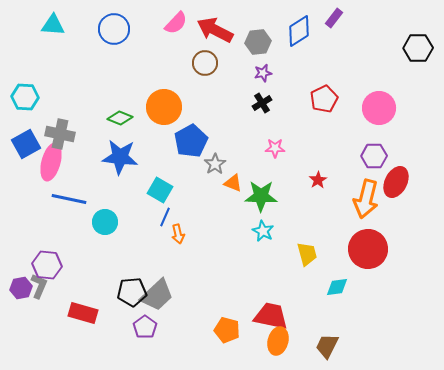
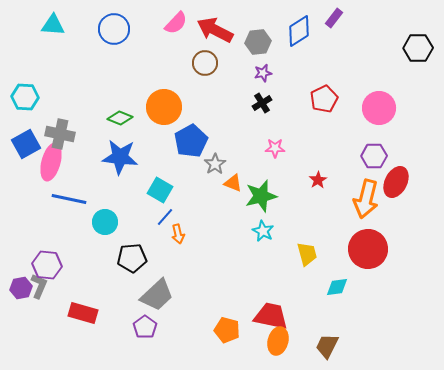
green star at (261, 196): rotated 16 degrees counterclockwise
blue line at (165, 217): rotated 18 degrees clockwise
black pentagon at (132, 292): moved 34 px up
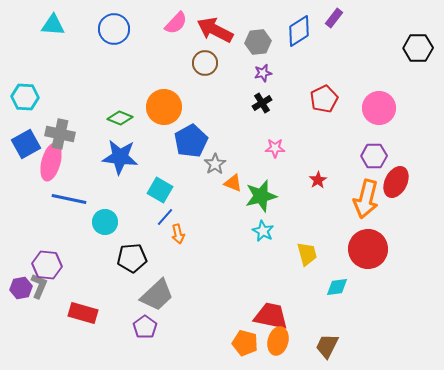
orange pentagon at (227, 330): moved 18 px right, 13 px down
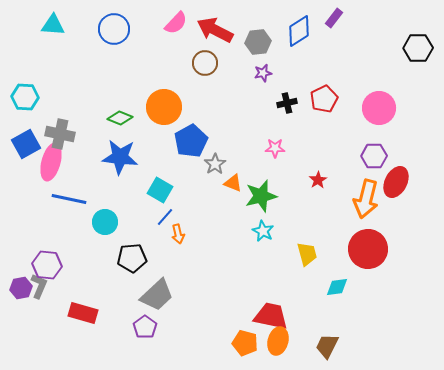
black cross at (262, 103): moved 25 px right; rotated 18 degrees clockwise
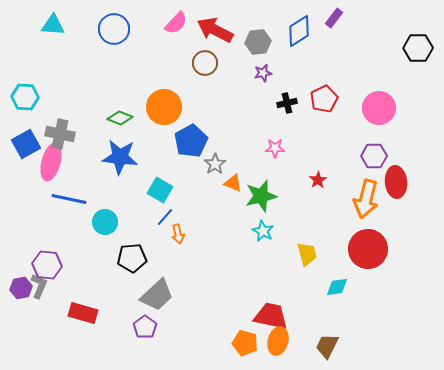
red ellipse at (396, 182): rotated 32 degrees counterclockwise
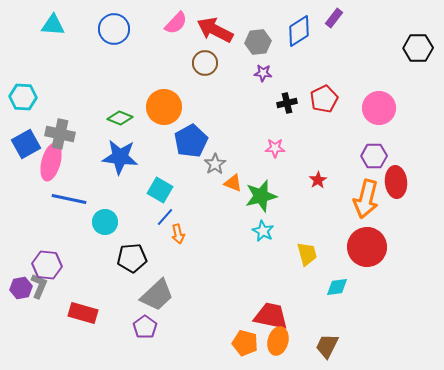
purple star at (263, 73): rotated 18 degrees clockwise
cyan hexagon at (25, 97): moved 2 px left
red circle at (368, 249): moved 1 px left, 2 px up
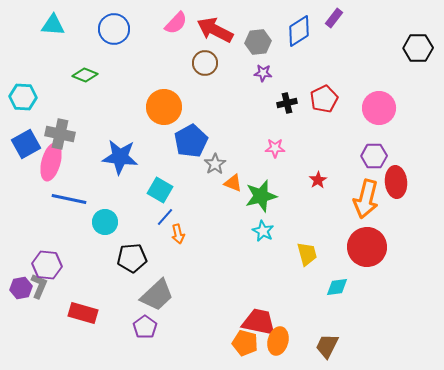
green diamond at (120, 118): moved 35 px left, 43 px up
red trapezoid at (271, 316): moved 12 px left, 6 px down
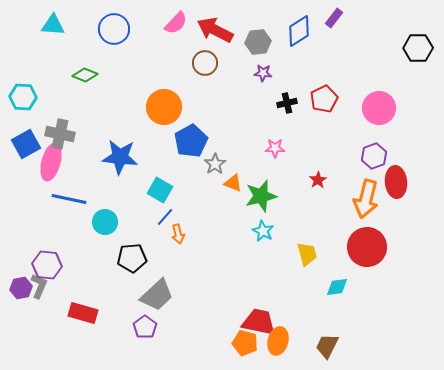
purple hexagon at (374, 156): rotated 20 degrees counterclockwise
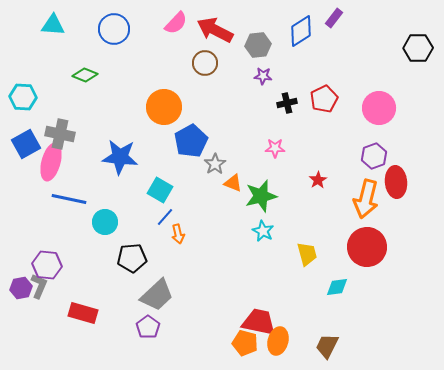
blue diamond at (299, 31): moved 2 px right
gray hexagon at (258, 42): moved 3 px down
purple star at (263, 73): moved 3 px down
purple pentagon at (145, 327): moved 3 px right
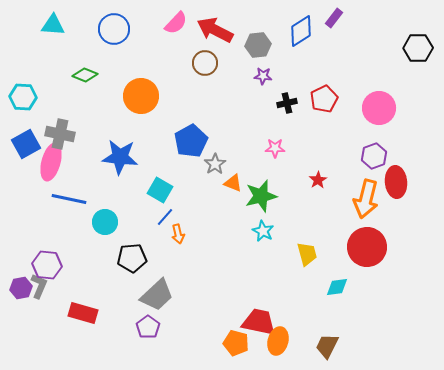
orange circle at (164, 107): moved 23 px left, 11 px up
orange pentagon at (245, 343): moved 9 px left
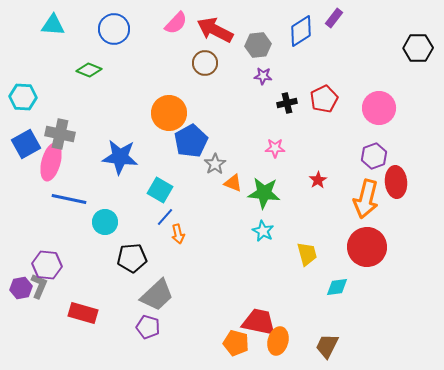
green diamond at (85, 75): moved 4 px right, 5 px up
orange circle at (141, 96): moved 28 px right, 17 px down
green star at (261, 196): moved 3 px right, 3 px up; rotated 20 degrees clockwise
purple pentagon at (148, 327): rotated 20 degrees counterclockwise
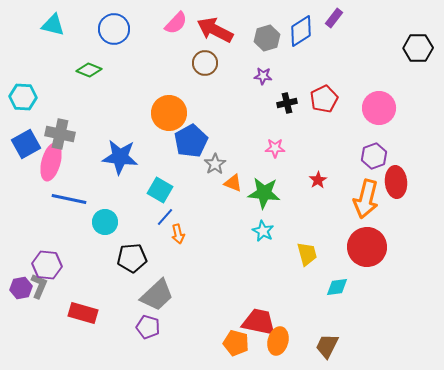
cyan triangle at (53, 25): rotated 10 degrees clockwise
gray hexagon at (258, 45): moved 9 px right, 7 px up; rotated 10 degrees counterclockwise
